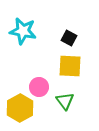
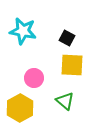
black square: moved 2 px left
yellow square: moved 2 px right, 1 px up
pink circle: moved 5 px left, 9 px up
green triangle: rotated 12 degrees counterclockwise
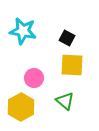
yellow hexagon: moved 1 px right, 1 px up
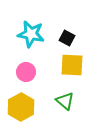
cyan star: moved 8 px right, 3 px down
pink circle: moved 8 px left, 6 px up
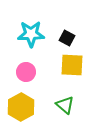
cyan star: rotated 12 degrees counterclockwise
green triangle: moved 4 px down
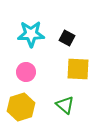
yellow square: moved 6 px right, 4 px down
yellow hexagon: rotated 12 degrees clockwise
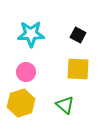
black square: moved 11 px right, 3 px up
yellow hexagon: moved 4 px up
